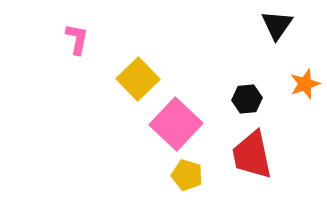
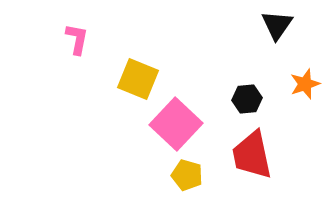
yellow square: rotated 24 degrees counterclockwise
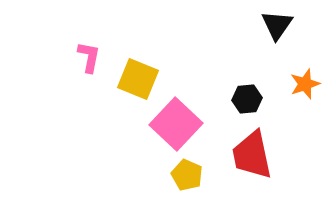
pink L-shape: moved 12 px right, 18 px down
yellow pentagon: rotated 8 degrees clockwise
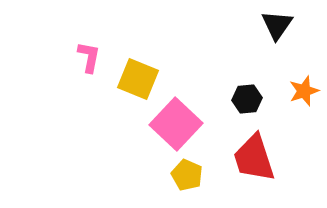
orange star: moved 1 px left, 7 px down
red trapezoid: moved 2 px right, 3 px down; rotated 6 degrees counterclockwise
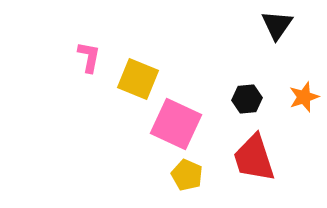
orange star: moved 6 px down
pink square: rotated 18 degrees counterclockwise
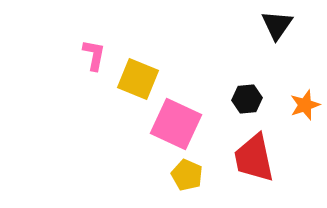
pink L-shape: moved 5 px right, 2 px up
orange star: moved 1 px right, 8 px down
red trapezoid: rotated 6 degrees clockwise
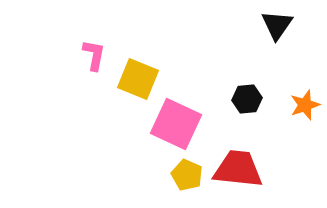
red trapezoid: moved 16 px left, 11 px down; rotated 108 degrees clockwise
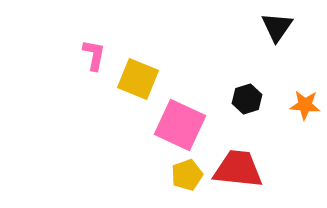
black triangle: moved 2 px down
black hexagon: rotated 12 degrees counterclockwise
orange star: rotated 24 degrees clockwise
pink square: moved 4 px right, 1 px down
yellow pentagon: rotated 28 degrees clockwise
